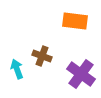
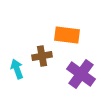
orange rectangle: moved 8 px left, 14 px down
brown cross: rotated 30 degrees counterclockwise
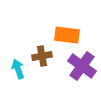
cyan arrow: moved 1 px right
purple cross: moved 1 px right, 8 px up
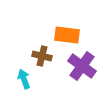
brown cross: rotated 24 degrees clockwise
cyan arrow: moved 6 px right, 10 px down
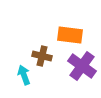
orange rectangle: moved 3 px right
cyan arrow: moved 4 px up
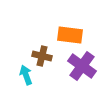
cyan arrow: moved 2 px right
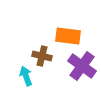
orange rectangle: moved 2 px left, 1 px down
cyan arrow: moved 1 px down
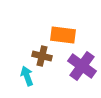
orange rectangle: moved 5 px left, 1 px up
cyan arrow: moved 1 px right
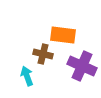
brown cross: moved 1 px right, 2 px up
purple cross: rotated 12 degrees counterclockwise
